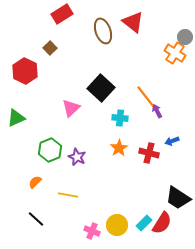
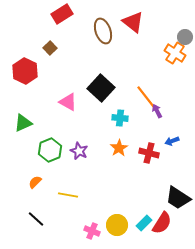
pink triangle: moved 3 px left, 6 px up; rotated 48 degrees counterclockwise
green triangle: moved 7 px right, 5 px down
purple star: moved 2 px right, 6 px up
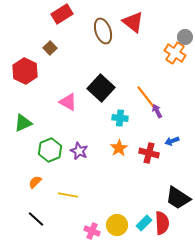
red semicircle: rotated 35 degrees counterclockwise
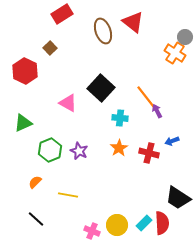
pink triangle: moved 1 px down
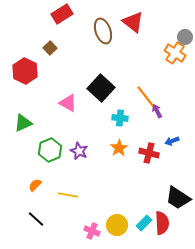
orange semicircle: moved 3 px down
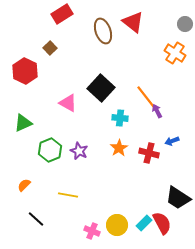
gray circle: moved 13 px up
orange semicircle: moved 11 px left
red semicircle: rotated 25 degrees counterclockwise
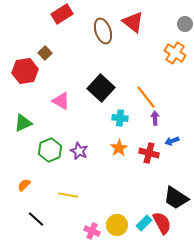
brown square: moved 5 px left, 5 px down
red hexagon: rotated 25 degrees clockwise
pink triangle: moved 7 px left, 2 px up
purple arrow: moved 2 px left, 7 px down; rotated 24 degrees clockwise
black trapezoid: moved 2 px left
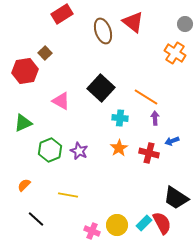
orange line: rotated 20 degrees counterclockwise
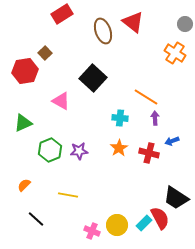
black square: moved 8 px left, 10 px up
purple star: rotated 30 degrees counterclockwise
red semicircle: moved 2 px left, 5 px up
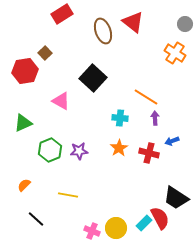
yellow circle: moved 1 px left, 3 px down
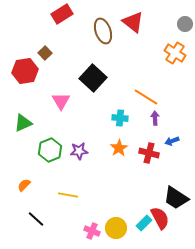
pink triangle: rotated 30 degrees clockwise
